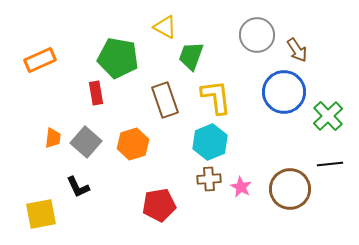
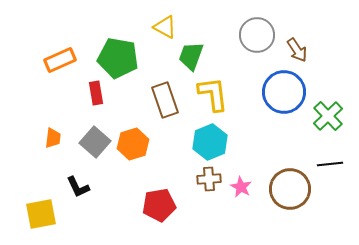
orange rectangle: moved 20 px right
yellow L-shape: moved 3 px left, 3 px up
gray square: moved 9 px right
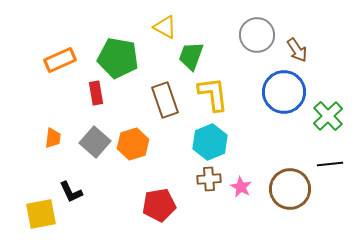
black L-shape: moved 7 px left, 5 px down
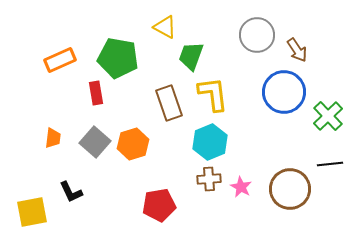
brown rectangle: moved 4 px right, 3 px down
yellow square: moved 9 px left, 2 px up
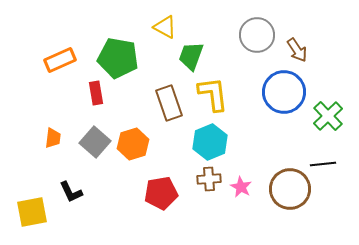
black line: moved 7 px left
red pentagon: moved 2 px right, 12 px up
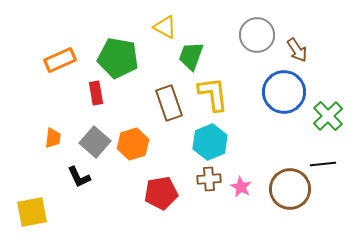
black L-shape: moved 8 px right, 15 px up
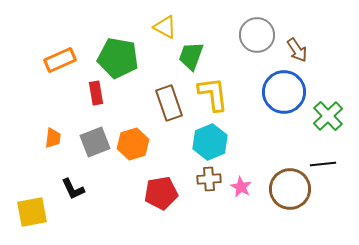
gray square: rotated 28 degrees clockwise
black L-shape: moved 6 px left, 12 px down
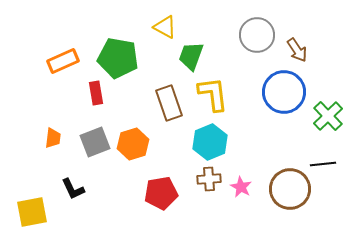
orange rectangle: moved 3 px right, 1 px down
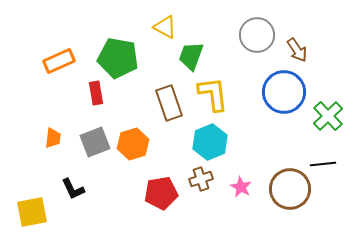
orange rectangle: moved 4 px left
brown cross: moved 8 px left; rotated 15 degrees counterclockwise
